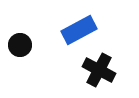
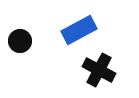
black circle: moved 4 px up
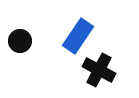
blue rectangle: moved 1 px left, 6 px down; rotated 28 degrees counterclockwise
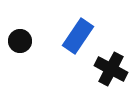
black cross: moved 12 px right, 1 px up
